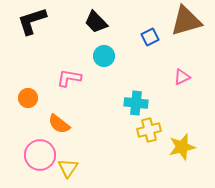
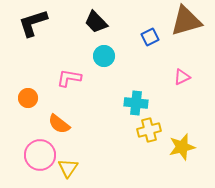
black L-shape: moved 1 px right, 2 px down
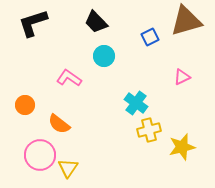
pink L-shape: rotated 25 degrees clockwise
orange circle: moved 3 px left, 7 px down
cyan cross: rotated 30 degrees clockwise
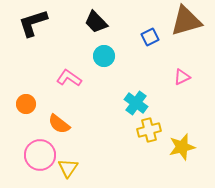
orange circle: moved 1 px right, 1 px up
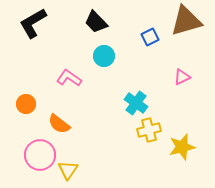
black L-shape: rotated 12 degrees counterclockwise
yellow triangle: moved 2 px down
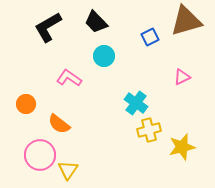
black L-shape: moved 15 px right, 4 px down
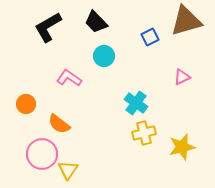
yellow cross: moved 5 px left, 3 px down
pink circle: moved 2 px right, 1 px up
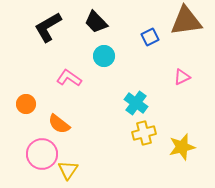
brown triangle: rotated 8 degrees clockwise
